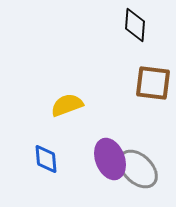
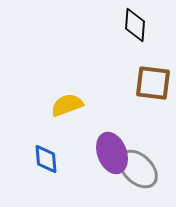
purple ellipse: moved 2 px right, 6 px up
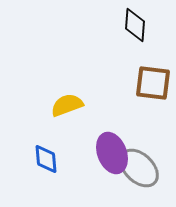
gray ellipse: moved 1 px right, 1 px up
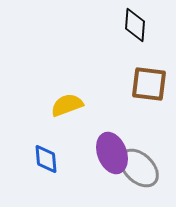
brown square: moved 4 px left, 1 px down
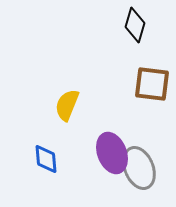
black diamond: rotated 12 degrees clockwise
brown square: moved 3 px right
yellow semicircle: rotated 48 degrees counterclockwise
gray ellipse: rotated 24 degrees clockwise
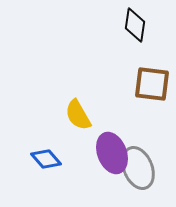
black diamond: rotated 8 degrees counterclockwise
yellow semicircle: moved 11 px right, 10 px down; rotated 52 degrees counterclockwise
blue diamond: rotated 36 degrees counterclockwise
gray ellipse: moved 1 px left
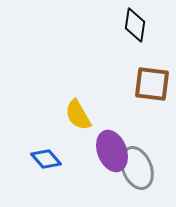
purple ellipse: moved 2 px up
gray ellipse: moved 1 px left
